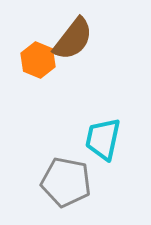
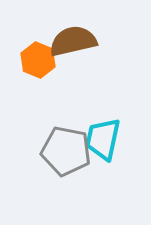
brown semicircle: moved 2 px down; rotated 141 degrees counterclockwise
gray pentagon: moved 31 px up
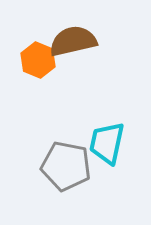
cyan trapezoid: moved 4 px right, 4 px down
gray pentagon: moved 15 px down
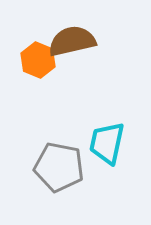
brown semicircle: moved 1 px left
gray pentagon: moved 7 px left, 1 px down
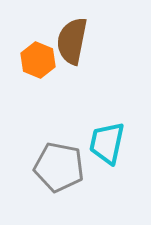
brown semicircle: rotated 66 degrees counterclockwise
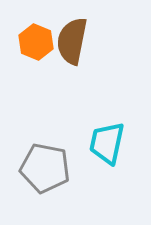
orange hexagon: moved 2 px left, 18 px up
gray pentagon: moved 14 px left, 1 px down
